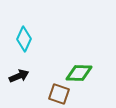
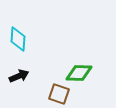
cyan diamond: moved 6 px left; rotated 20 degrees counterclockwise
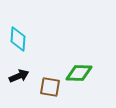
brown square: moved 9 px left, 7 px up; rotated 10 degrees counterclockwise
